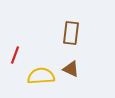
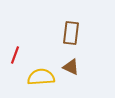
brown triangle: moved 2 px up
yellow semicircle: moved 1 px down
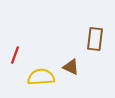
brown rectangle: moved 24 px right, 6 px down
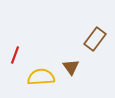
brown rectangle: rotated 30 degrees clockwise
brown triangle: rotated 30 degrees clockwise
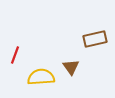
brown rectangle: rotated 40 degrees clockwise
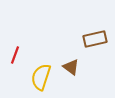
brown triangle: rotated 18 degrees counterclockwise
yellow semicircle: rotated 68 degrees counterclockwise
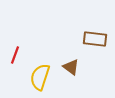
brown rectangle: rotated 20 degrees clockwise
yellow semicircle: moved 1 px left
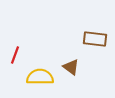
yellow semicircle: rotated 72 degrees clockwise
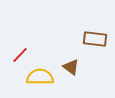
red line: moved 5 px right; rotated 24 degrees clockwise
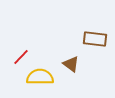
red line: moved 1 px right, 2 px down
brown triangle: moved 3 px up
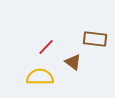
red line: moved 25 px right, 10 px up
brown triangle: moved 2 px right, 2 px up
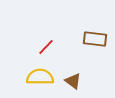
brown triangle: moved 19 px down
